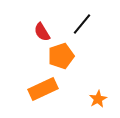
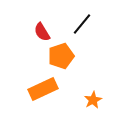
orange star: moved 5 px left, 1 px down
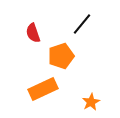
red semicircle: moved 9 px left, 1 px down; rotated 12 degrees clockwise
orange star: moved 2 px left, 2 px down
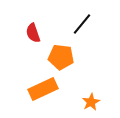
orange pentagon: moved 1 px down; rotated 25 degrees clockwise
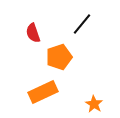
orange pentagon: moved 2 px left; rotated 25 degrees counterclockwise
orange rectangle: moved 3 px down
orange star: moved 3 px right, 2 px down; rotated 12 degrees counterclockwise
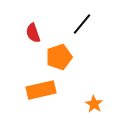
orange rectangle: moved 2 px left, 2 px up; rotated 12 degrees clockwise
